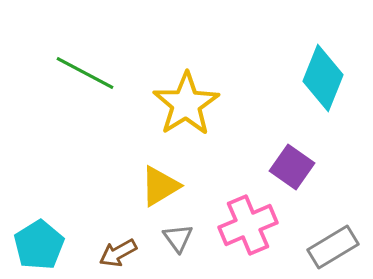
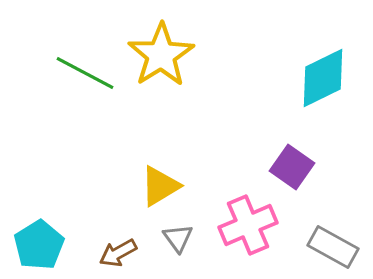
cyan diamond: rotated 42 degrees clockwise
yellow star: moved 25 px left, 49 px up
gray rectangle: rotated 60 degrees clockwise
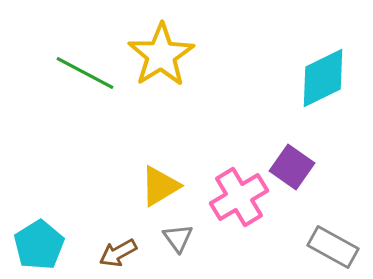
pink cross: moved 9 px left, 28 px up; rotated 8 degrees counterclockwise
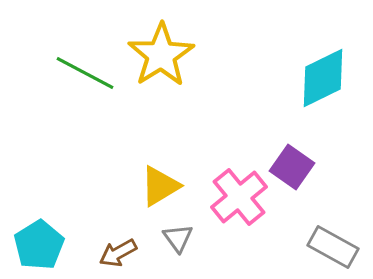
pink cross: rotated 8 degrees counterclockwise
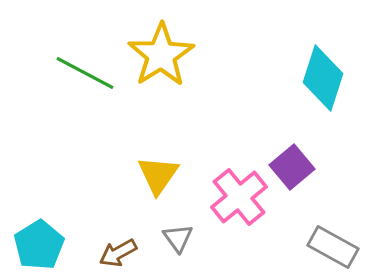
cyan diamond: rotated 46 degrees counterclockwise
purple square: rotated 15 degrees clockwise
yellow triangle: moved 2 px left, 11 px up; rotated 24 degrees counterclockwise
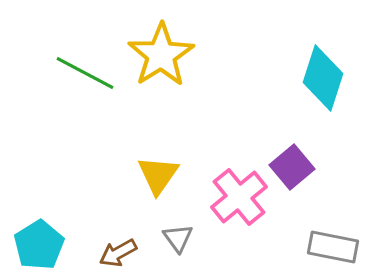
gray rectangle: rotated 18 degrees counterclockwise
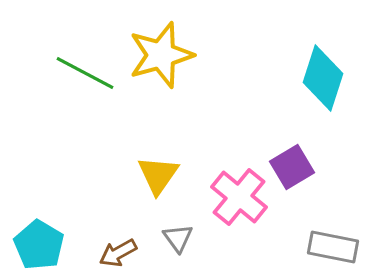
yellow star: rotated 16 degrees clockwise
purple square: rotated 9 degrees clockwise
pink cross: rotated 12 degrees counterclockwise
cyan pentagon: rotated 9 degrees counterclockwise
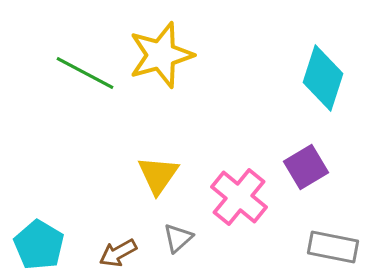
purple square: moved 14 px right
gray triangle: rotated 24 degrees clockwise
